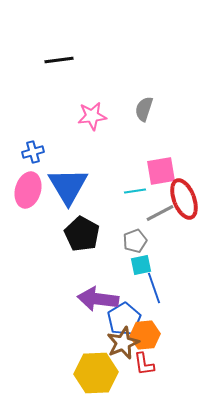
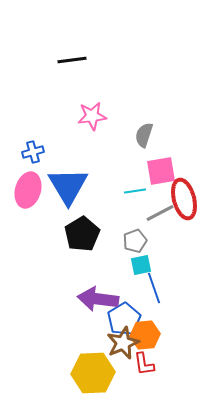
black line: moved 13 px right
gray semicircle: moved 26 px down
red ellipse: rotated 6 degrees clockwise
black pentagon: rotated 12 degrees clockwise
yellow hexagon: moved 3 px left
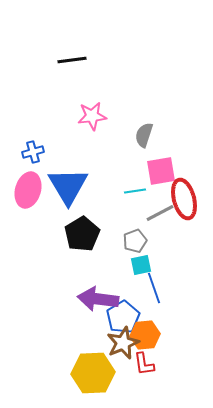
blue pentagon: moved 1 px left, 2 px up
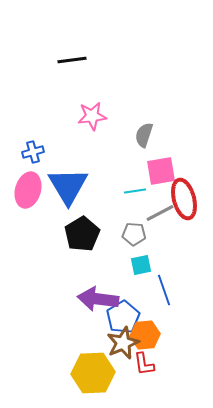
gray pentagon: moved 1 px left, 7 px up; rotated 25 degrees clockwise
blue line: moved 10 px right, 2 px down
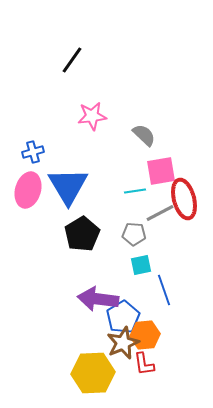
black line: rotated 48 degrees counterclockwise
gray semicircle: rotated 115 degrees clockwise
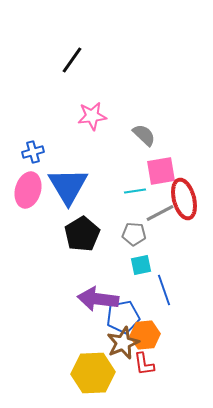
blue pentagon: rotated 20 degrees clockwise
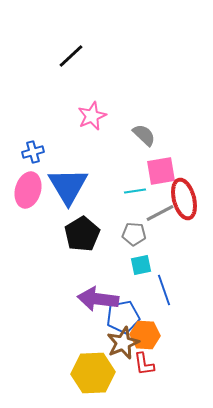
black line: moved 1 px left, 4 px up; rotated 12 degrees clockwise
pink star: rotated 16 degrees counterclockwise
orange hexagon: rotated 8 degrees clockwise
